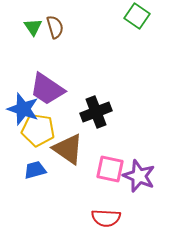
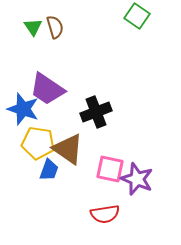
yellow pentagon: moved 13 px down
blue trapezoid: moved 14 px right; rotated 125 degrees clockwise
purple star: moved 2 px left, 3 px down
red semicircle: moved 1 px left, 4 px up; rotated 12 degrees counterclockwise
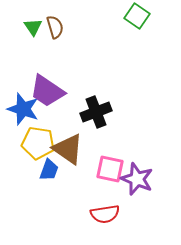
purple trapezoid: moved 2 px down
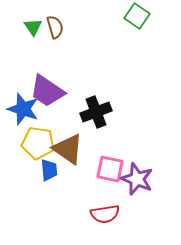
blue trapezoid: rotated 25 degrees counterclockwise
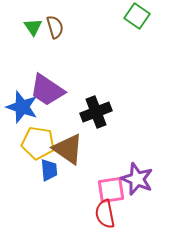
purple trapezoid: moved 1 px up
blue star: moved 1 px left, 2 px up
pink square: moved 1 px right, 21 px down; rotated 20 degrees counterclockwise
red semicircle: rotated 88 degrees clockwise
